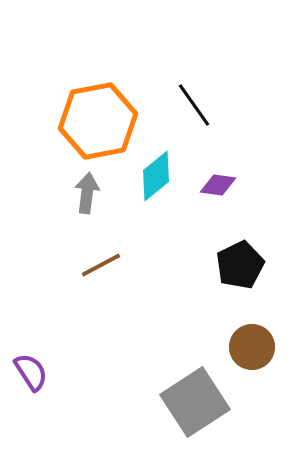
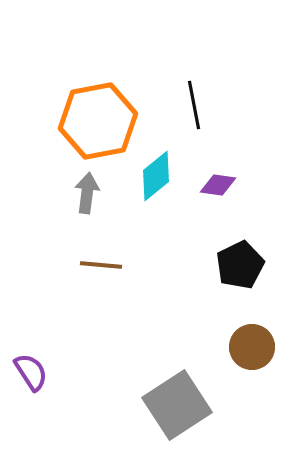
black line: rotated 24 degrees clockwise
brown line: rotated 33 degrees clockwise
gray square: moved 18 px left, 3 px down
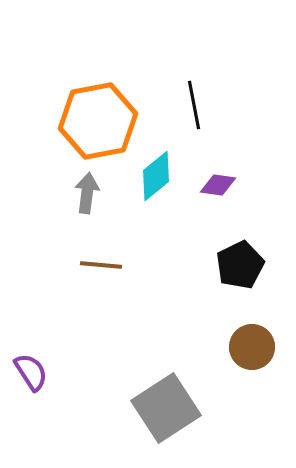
gray square: moved 11 px left, 3 px down
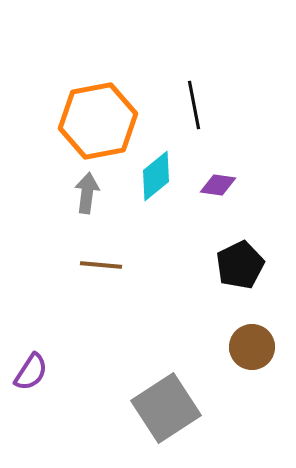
purple semicircle: rotated 66 degrees clockwise
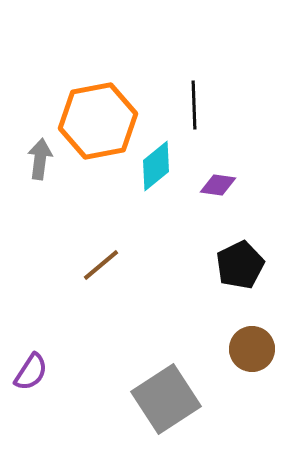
black line: rotated 9 degrees clockwise
cyan diamond: moved 10 px up
gray arrow: moved 47 px left, 34 px up
brown line: rotated 45 degrees counterclockwise
brown circle: moved 2 px down
gray square: moved 9 px up
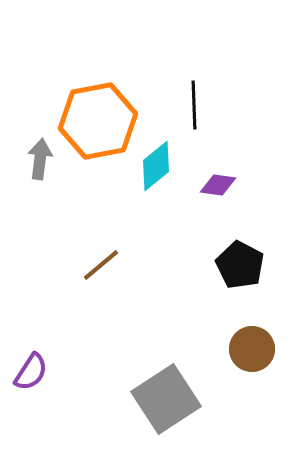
black pentagon: rotated 18 degrees counterclockwise
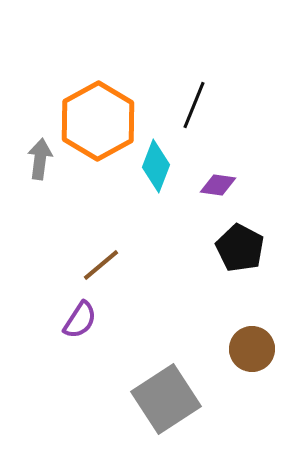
black line: rotated 24 degrees clockwise
orange hexagon: rotated 18 degrees counterclockwise
cyan diamond: rotated 30 degrees counterclockwise
black pentagon: moved 17 px up
purple semicircle: moved 49 px right, 52 px up
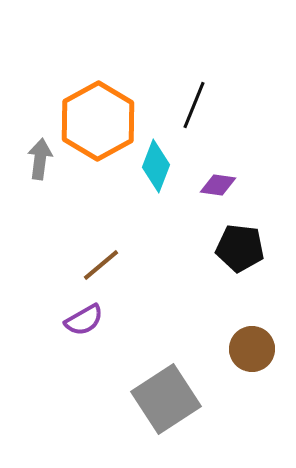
black pentagon: rotated 21 degrees counterclockwise
purple semicircle: moved 4 px right; rotated 27 degrees clockwise
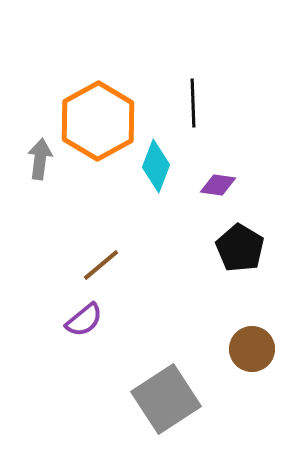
black line: moved 1 px left, 2 px up; rotated 24 degrees counterclockwise
black pentagon: rotated 24 degrees clockwise
purple semicircle: rotated 9 degrees counterclockwise
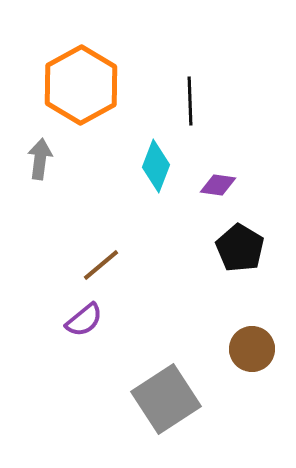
black line: moved 3 px left, 2 px up
orange hexagon: moved 17 px left, 36 px up
